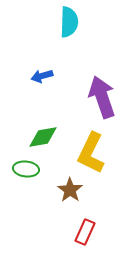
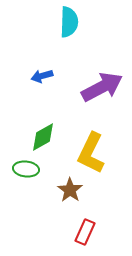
purple arrow: moved 10 px up; rotated 81 degrees clockwise
green diamond: rotated 20 degrees counterclockwise
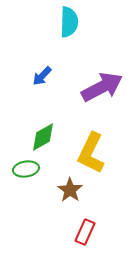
blue arrow: rotated 30 degrees counterclockwise
green ellipse: rotated 15 degrees counterclockwise
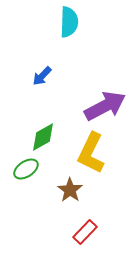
purple arrow: moved 3 px right, 19 px down
green ellipse: rotated 25 degrees counterclockwise
red rectangle: rotated 20 degrees clockwise
